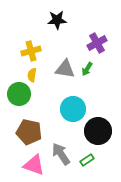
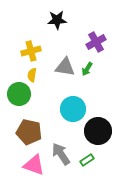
purple cross: moved 1 px left, 1 px up
gray triangle: moved 2 px up
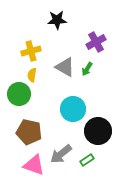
gray triangle: rotated 20 degrees clockwise
gray arrow: rotated 95 degrees counterclockwise
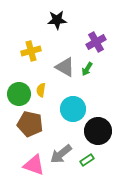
yellow semicircle: moved 9 px right, 15 px down
brown pentagon: moved 1 px right, 8 px up
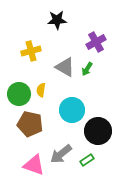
cyan circle: moved 1 px left, 1 px down
